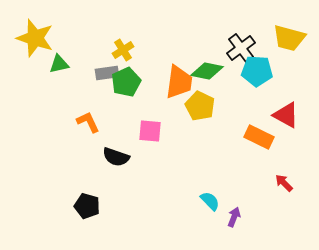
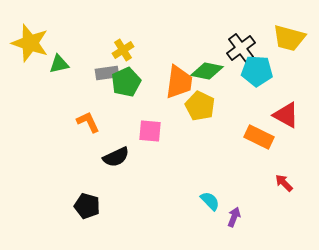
yellow star: moved 5 px left, 5 px down
black semicircle: rotated 44 degrees counterclockwise
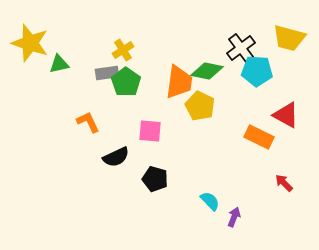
green pentagon: rotated 12 degrees counterclockwise
black pentagon: moved 68 px right, 27 px up
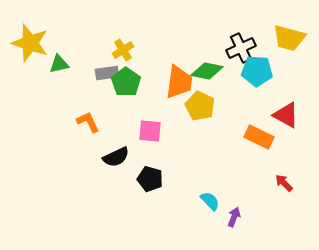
black cross: rotated 12 degrees clockwise
black pentagon: moved 5 px left
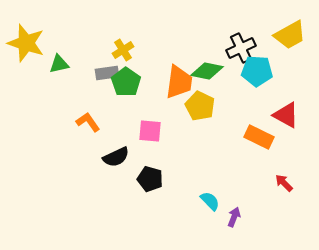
yellow trapezoid: moved 1 px right, 3 px up; rotated 44 degrees counterclockwise
yellow star: moved 4 px left
orange L-shape: rotated 10 degrees counterclockwise
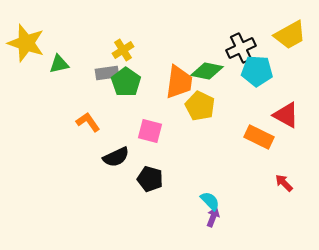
pink square: rotated 10 degrees clockwise
purple arrow: moved 21 px left
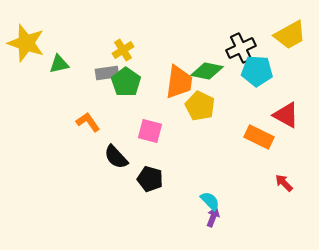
black semicircle: rotated 72 degrees clockwise
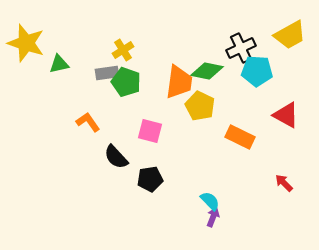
green pentagon: rotated 16 degrees counterclockwise
orange rectangle: moved 19 px left
black pentagon: rotated 25 degrees counterclockwise
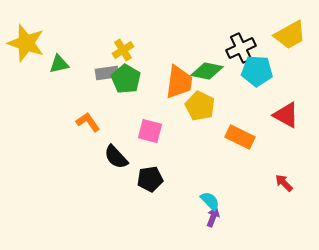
green pentagon: moved 3 px up; rotated 12 degrees clockwise
